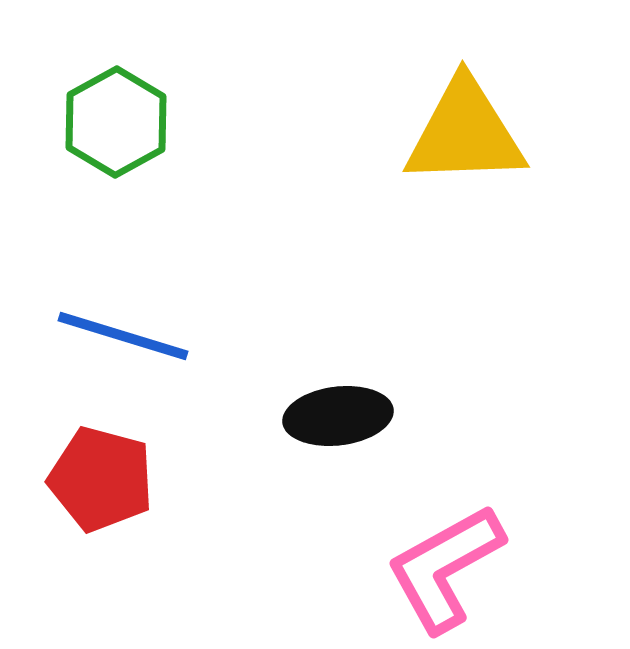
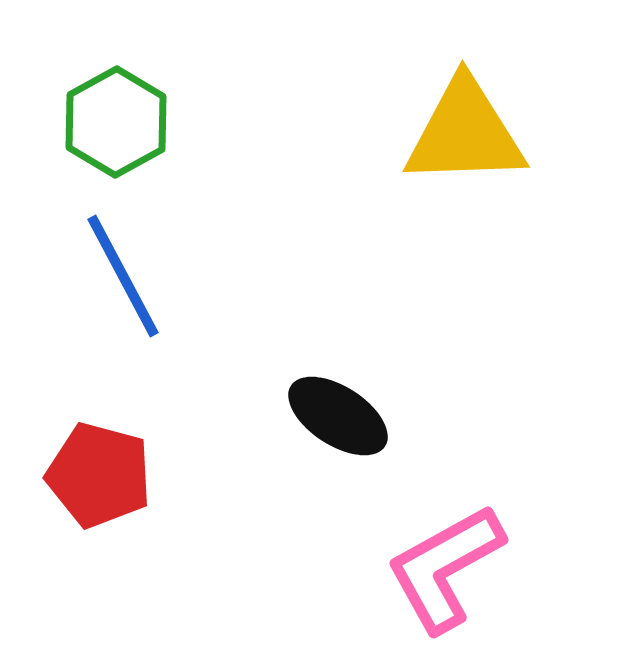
blue line: moved 60 px up; rotated 45 degrees clockwise
black ellipse: rotated 40 degrees clockwise
red pentagon: moved 2 px left, 4 px up
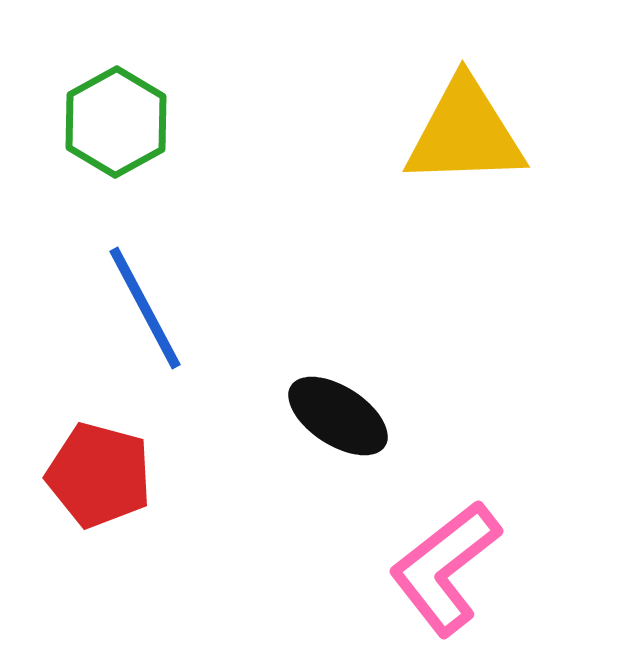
blue line: moved 22 px right, 32 px down
pink L-shape: rotated 9 degrees counterclockwise
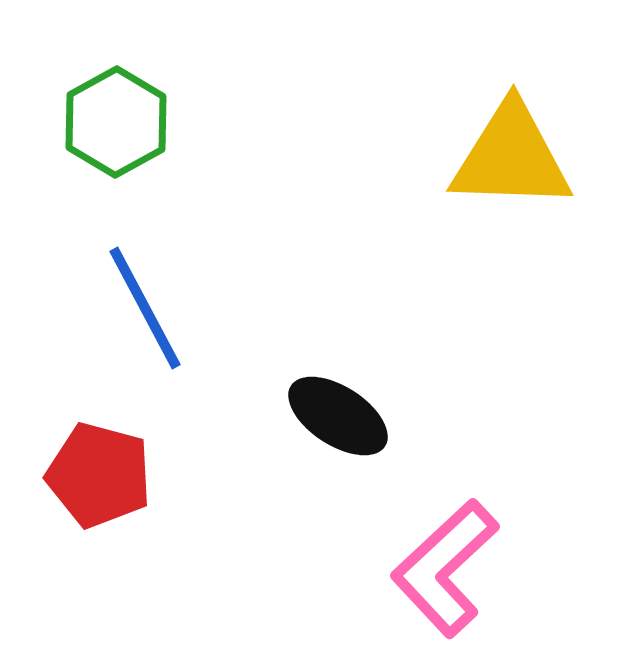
yellow triangle: moved 46 px right, 24 px down; rotated 4 degrees clockwise
pink L-shape: rotated 5 degrees counterclockwise
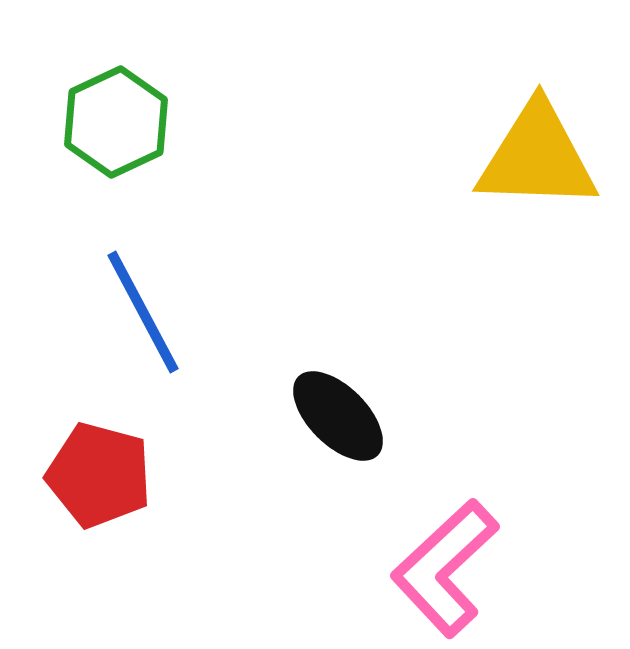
green hexagon: rotated 4 degrees clockwise
yellow triangle: moved 26 px right
blue line: moved 2 px left, 4 px down
black ellipse: rotated 12 degrees clockwise
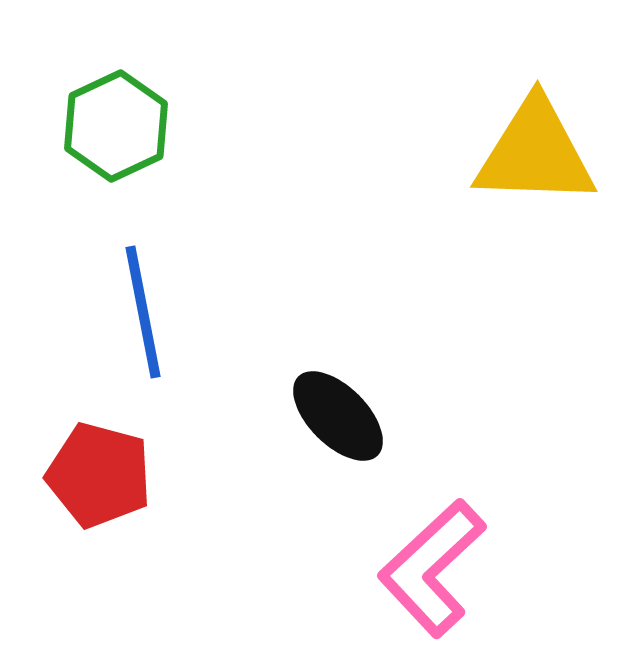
green hexagon: moved 4 px down
yellow triangle: moved 2 px left, 4 px up
blue line: rotated 17 degrees clockwise
pink L-shape: moved 13 px left
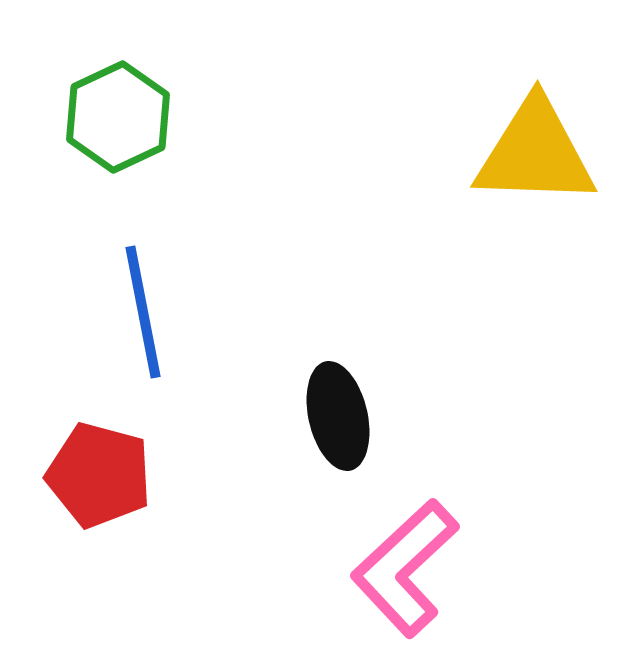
green hexagon: moved 2 px right, 9 px up
black ellipse: rotated 32 degrees clockwise
pink L-shape: moved 27 px left
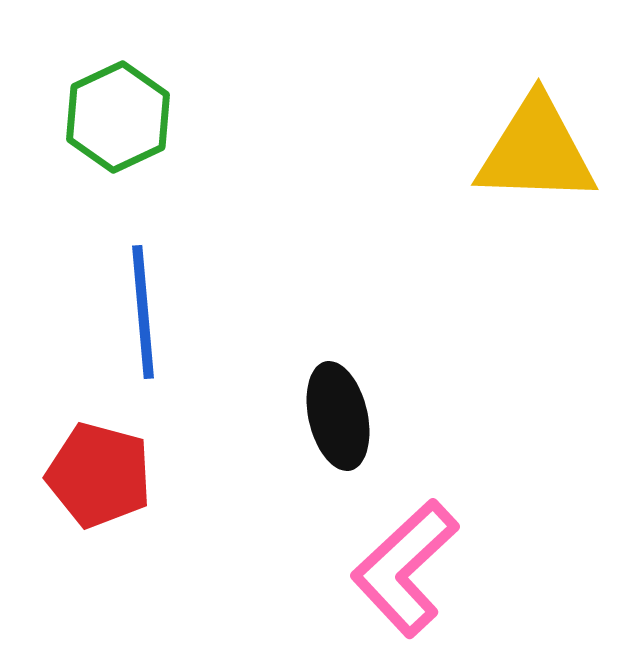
yellow triangle: moved 1 px right, 2 px up
blue line: rotated 6 degrees clockwise
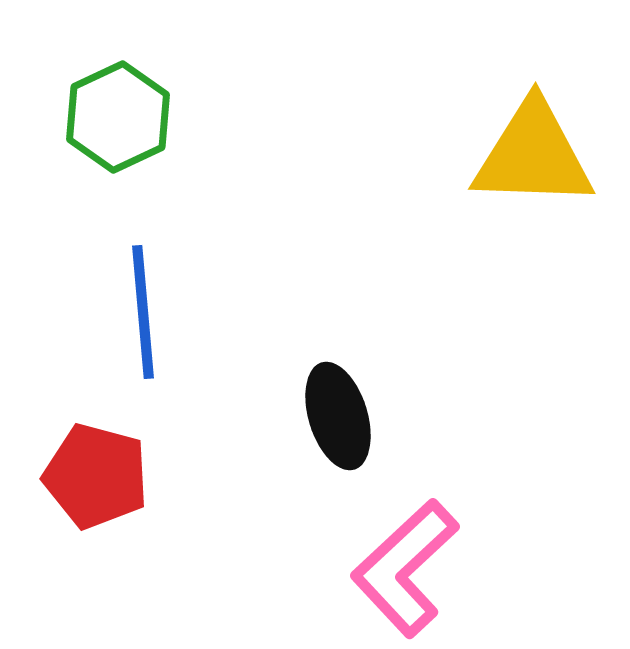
yellow triangle: moved 3 px left, 4 px down
black ellipse: rotated 4 degrees counterclockwise
red pentagon: moved 3 px left, 1 px down
